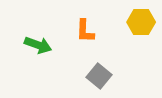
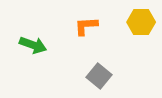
orange L-shape: moved 1 px right, 5 px up; rotated 85 degrees clockwise
green arrow: moved 5 px left
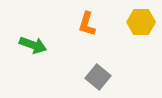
orange L-shape: moved 1 px right, 2 px up; rotated 70 degrees counterclockwise
gray square: moved 1 px left, 1 px down
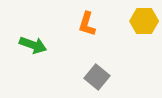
yellow hexagon: moved 3 px right, 1 px up
gray square: moved 1 px left
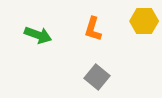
orange L-shape: moved 6 px right, 5 px down
green arrow: moved 5 px right, 10 px up
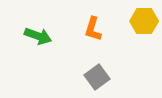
green arrow: moved 1 px down
gray square: rotated 15 degrees clockwise
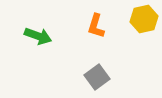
yellow hexagon: moved 2 px up; rotated 12 degrees counterclockwise
orange L-shape: moved 3 px right, 3 px up
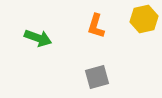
green arrow: moved 2 px down
gray square: rotated 20 degrees clockwise
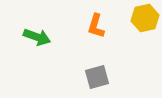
yellow hexagon: moved 1 px right, 1 px up
green arrow: moved 1 px left, 1 px up
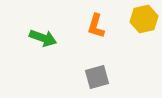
yellow hexagon: moved 1 px left, 1 px down
green arrow: moved 6 px right, 1 px down
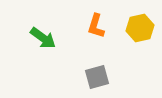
yellow hexagon: moved 4 px left, 9 px down
green arrow: rotated 16 degrees clockwise
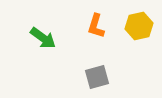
yellow hexagon: moved 1 px left, 2 px up
